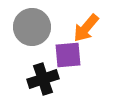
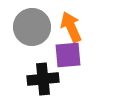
orange arrow: moved 15 px left, 1 px up; rotated 116 degrees clockwise
black cross: rotated 12 degrees clockwise
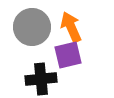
purple square: rotated 8 degrees counterclockwise
black cross: moved 2 px left
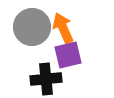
orange arrow: moved 8 px left, 1 px down
black cross: moved 5 px right
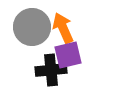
black cross: moved 5 px right, 9 px up
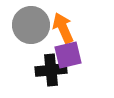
gray circle: moved 1 px left, 2 px up
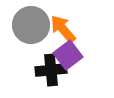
orange arrow: moved 1 px down; rotated 16 degrees counterclockwise
purple square: rotated 24 degrees counterclockwise
